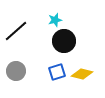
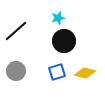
cyan star: moved 3 px right, 2 px up
yellow diamond: moved 3 px right, 1 px up
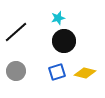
black line: moved 1 px down
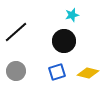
cyan star: moved 14 px right, 3 px up
yellow diamond: moved 3 px right
